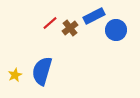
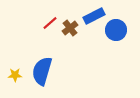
yellow star: rotated 24 degrees clockwise
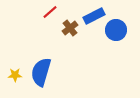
red line: moved 11 px up
blue semicircle: moved 1 px left, 1 px down
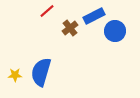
red line: moved 3 px left, 1 px up
blue circle: moved 1 px left, 1 px down
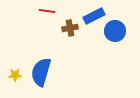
red line: rotated 49 degrees clockwise
brown cross: rotated 28 degrees clockwise
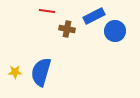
brown cross: moved 3 px left, 1 px down; rotated 21 degrees clockwise
yellow star: moved 3 px up
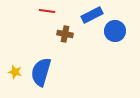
blue rectangle: moved 2 px left, 1 px up
brown cross: moved 2 px left, 5 px down
yellow star: rotated 16 degrees clockwise
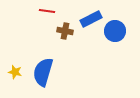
blue rectangle: moved 1 px left, 4 px down
brown cross: moved 3 px up
blue semicircle: moved 2 px right
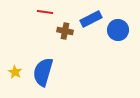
red line: moved 2 px left, 1 px down
blue circle: moved 3 px right, 1 px up
yellow star: rotated 16 degrees clockwise
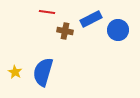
red line: moved 2 px right
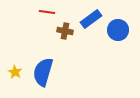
blue rectangle: rotated 10 degrees counterclockwise
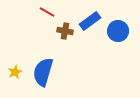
red line: rotated 21 degrees clockwise
blue rectangle: moved 1 px left, 2 px down
blue circle: moved 1 px down
yellow star: rotated 16 degrees clockwise
